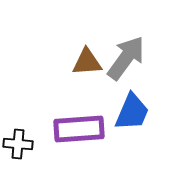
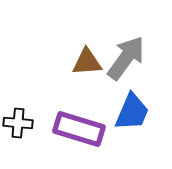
purple rectangle: rotated 21 degrees clockwise
black cross: moved 21 px up
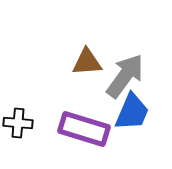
gray arrow: moved 1 px left, 18 px down
purple rectangle: moved 5 px right
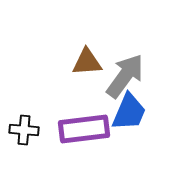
blue trapezoid: moved 3 px left
black cross: moved 6 px right, 7 px down
purple rectangle: rotated 24 degrees counterclockwise
